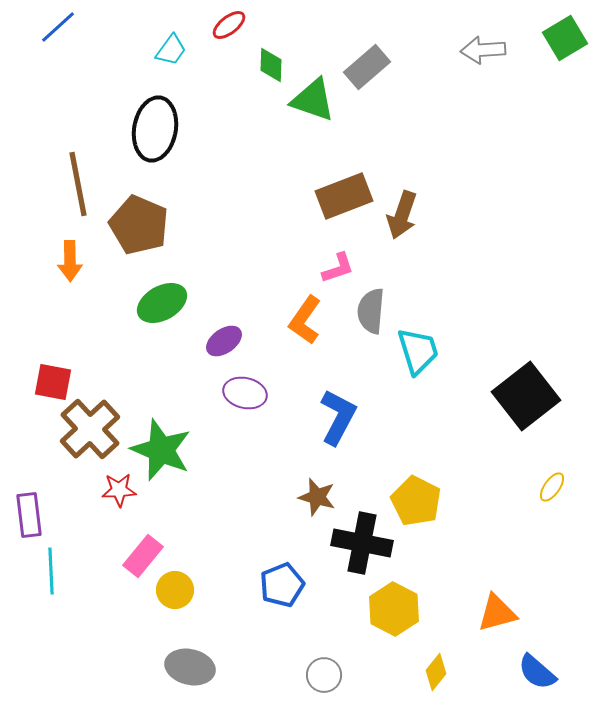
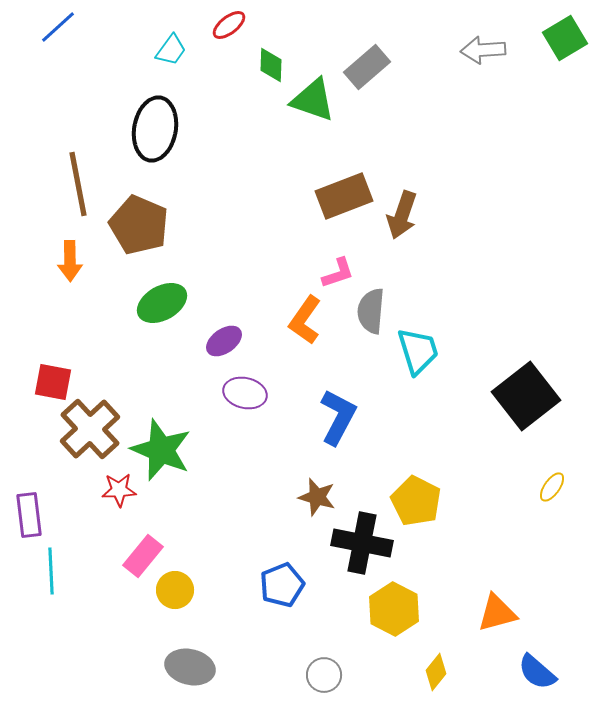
pink L-shape at (338, 268): moved 5 px down
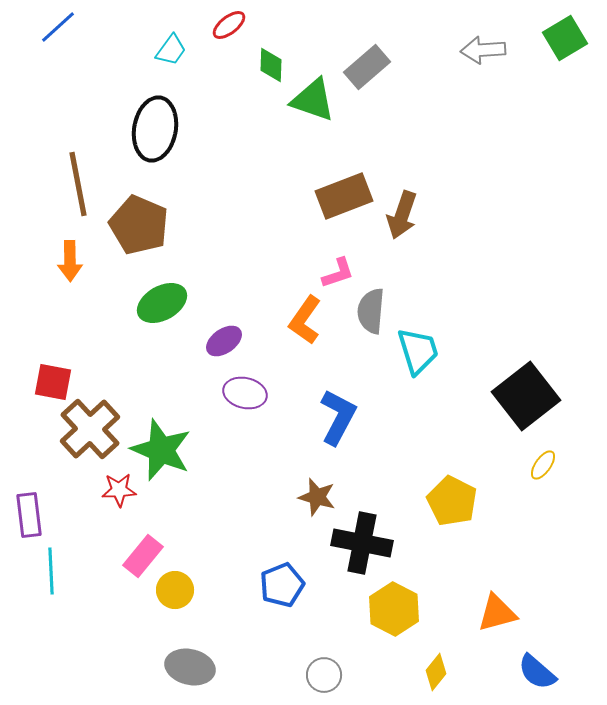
yellow ellipse at (552, 487): moved 9 px left, 22 px up
yellow pentagon at (416, 501): moved 36 px right
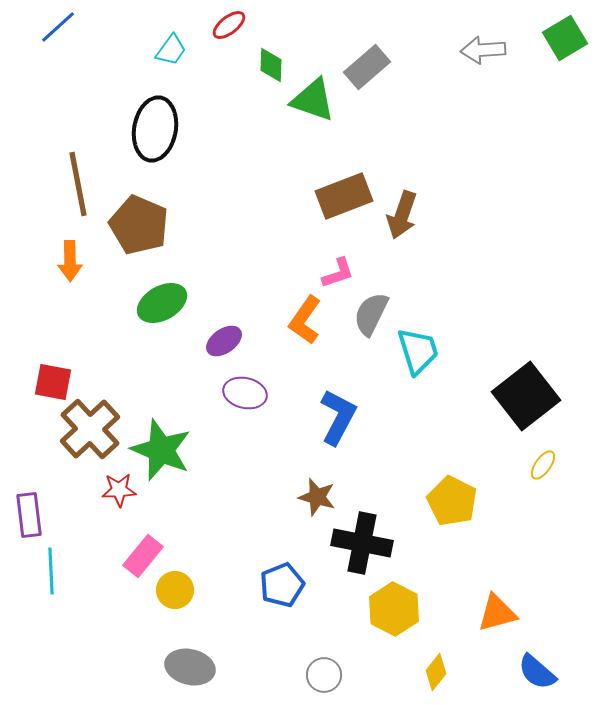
gray semicircle at (371, 311): moved 3 px down; rotated 21 degrees clockwise
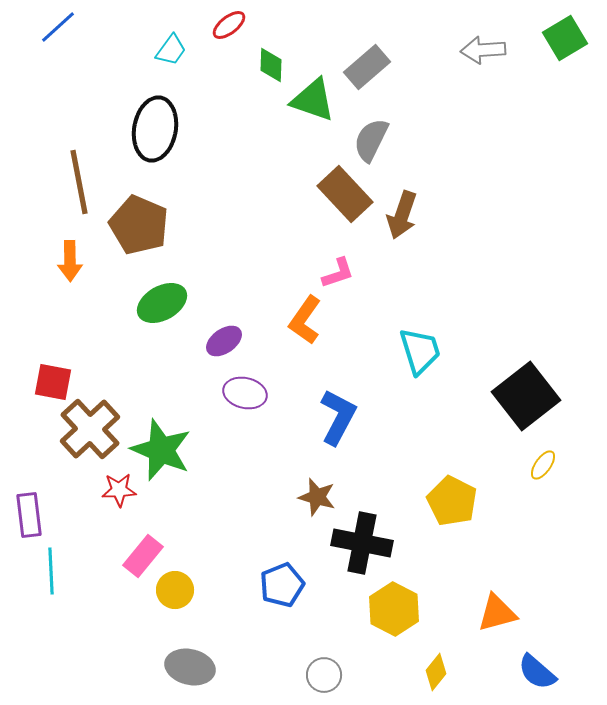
brown line at (78, 184): moved 1 px right, 2 px up
brown rectangle at (344, 196): moved 1 px right, 2 px up; rotated 68 degrees clockwise
gray semicircle at (371, 314): moved 174 px up
cyan trapezoid at (418, 351): moved 2 px right
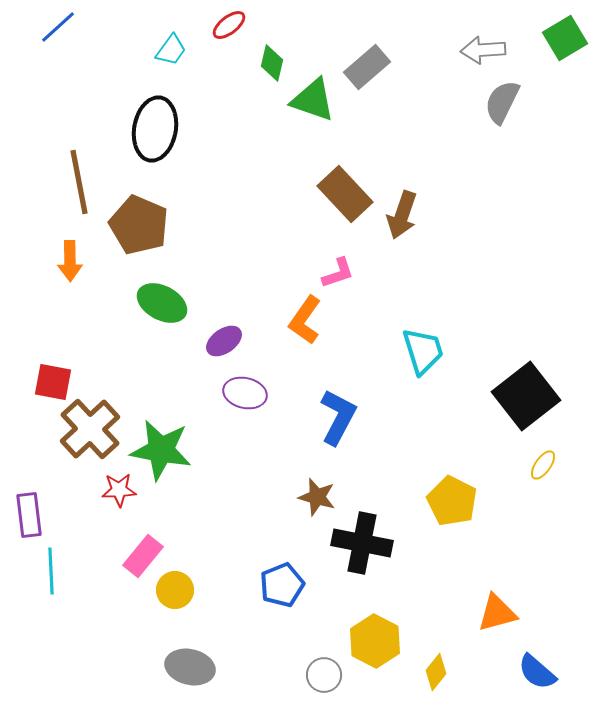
green diamond at (271, 65): moved 1 px right, 2 px up; rotated 12 degrees clockwise
gray semicircle at (371, 140): moved 131 px right, 38 px up
green ellipse at (162, 303): rotated 57 degrees clockwise
cyan trapezoid at (420, 351): moved 3 px right
green star at (161, 450): rotated 12 degrees counterclockwise
yellow hexagon at (394, 609): moved 19 px left, 32 px down
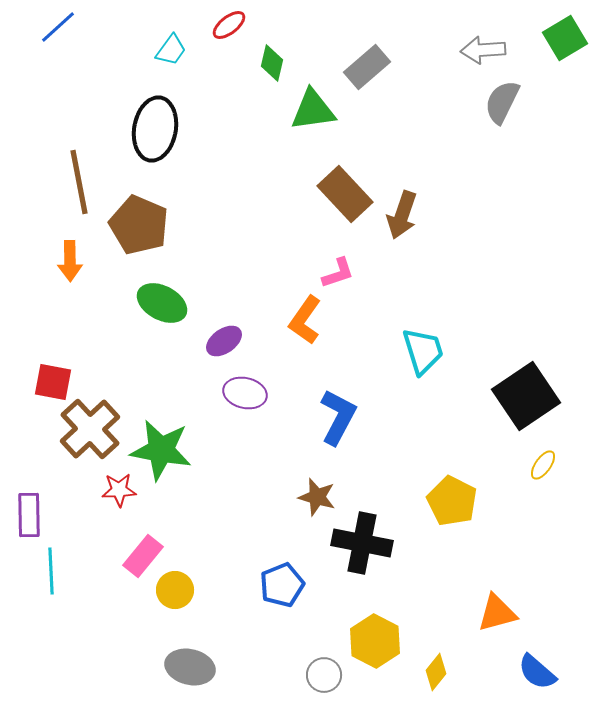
green triangle at (313, 100): moved 10 px down; rotated 27 degrees counterclockwise
black square at (526, 396): rotated 4 degrees clockwise
purple rectangle at (29, 515): rotated 6 degrees clockwise
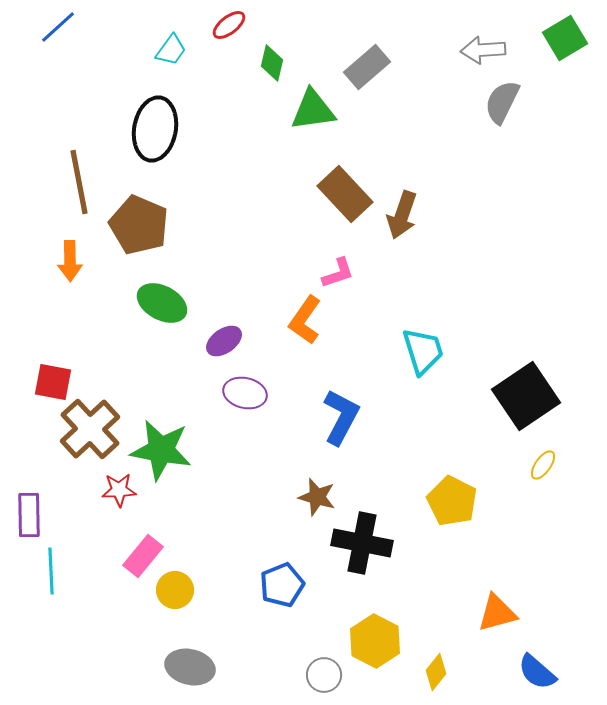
blue L-shape at (338, 417): moved 3 px right
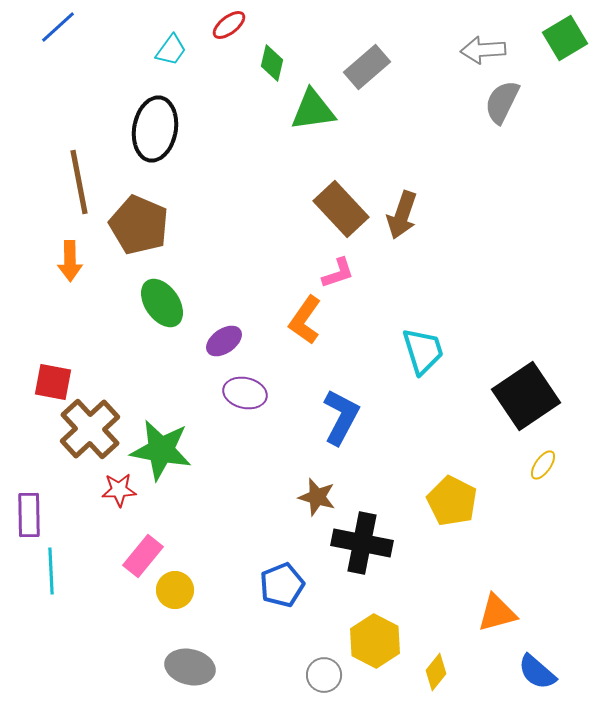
brown rectangle at (345, 194): moved 4 px left, 15 px down
green ellipse at (162, 303): rotated 27 degrees clockwise
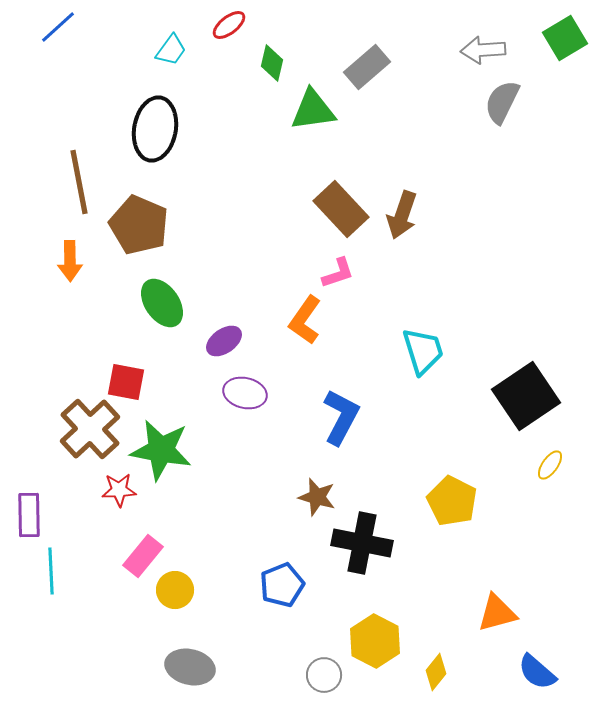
red square at (53, 382): moved 73 px right
yellow ellipse at (543, 465): moved 7 px right
